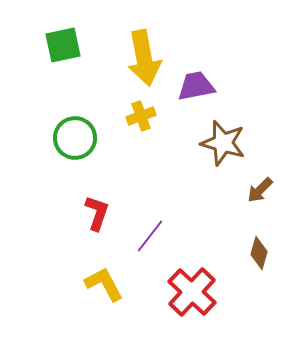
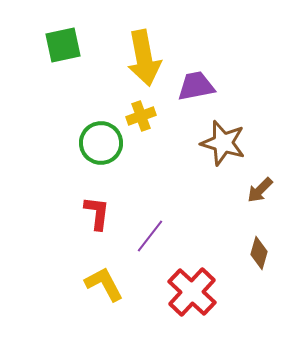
green circle: moved 26 px right, 5 px down
red L-shape: rotated 12 degrees counterclockwise
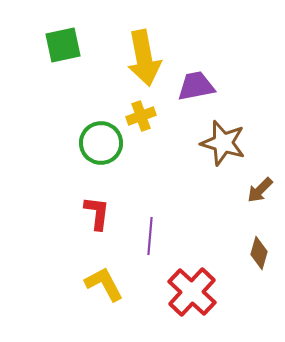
purple line: rotated 33 degrees counterclockwise
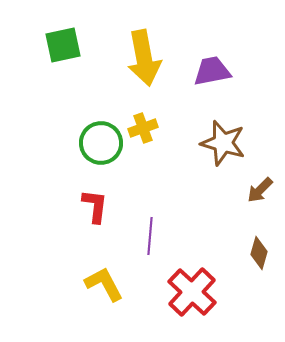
purple trapezoid: moved 16 px right, 15 px up
yellow cross: moved 2 px right, 12 px down
red L-shape: moved 2 px left, 7 px up
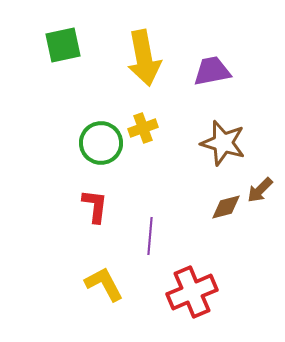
brown diamond: moved 33 px left, 46 px up; rotated 60 degrees clockwise
red cross: rotated 24 degrees clockwise
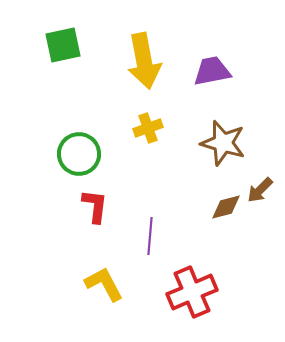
yellow arrow: moved 3 px down
yellow cross: moved 5 px right
green circle: moved 22 px left, 11 px down
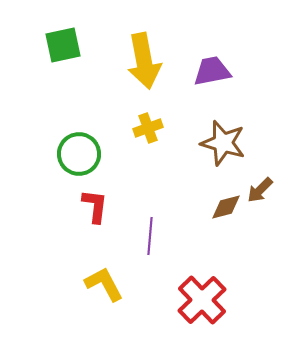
red cross: moved 10 px right, 8 px down; rotated 21 degrees counterclockwise
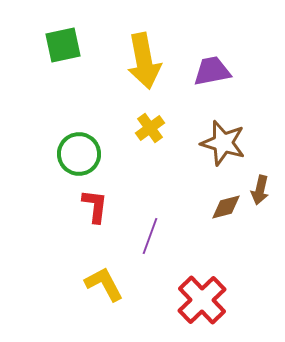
yellow cross: moved 2 px right; rotated 16 degrees counterclockwise
brown arrow: rotated 32 degrees counterclockwise
purple line: rotated 15 degrees clockwise
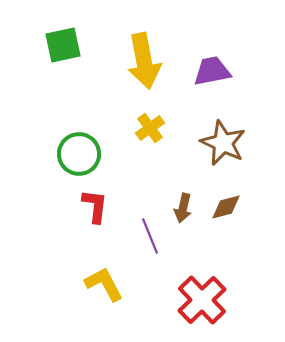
brown star: rotated 9 degrees clockwise
brown arrow: moved 77 px left, 18 px down
purple line: rotated 42 degrees counterclockwise
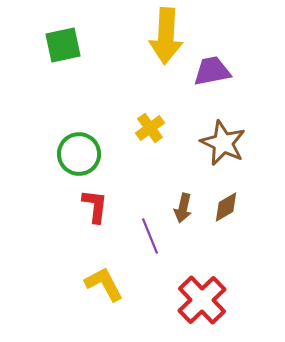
yellow arrow: moved 22 px right, 25 px up; rotated 14 degrees clockwise
brown diamond: rotated 16 degrees counterclockwise
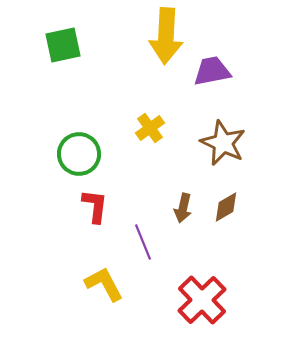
purple line: moved 7 px left, 6 px down
